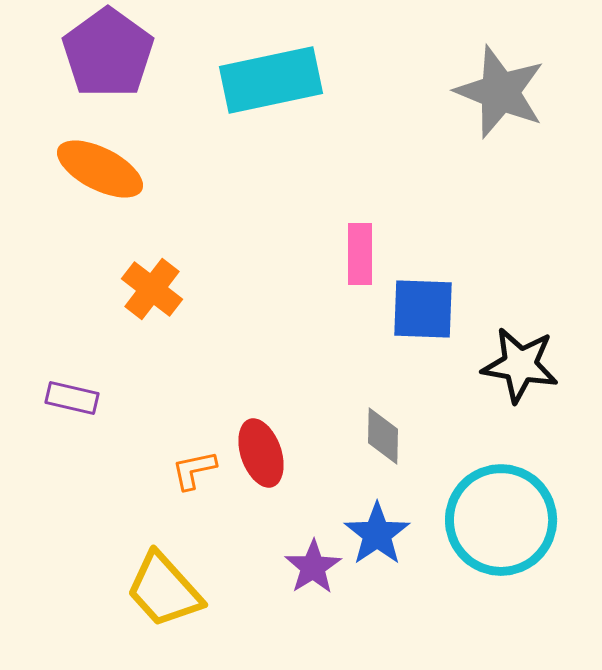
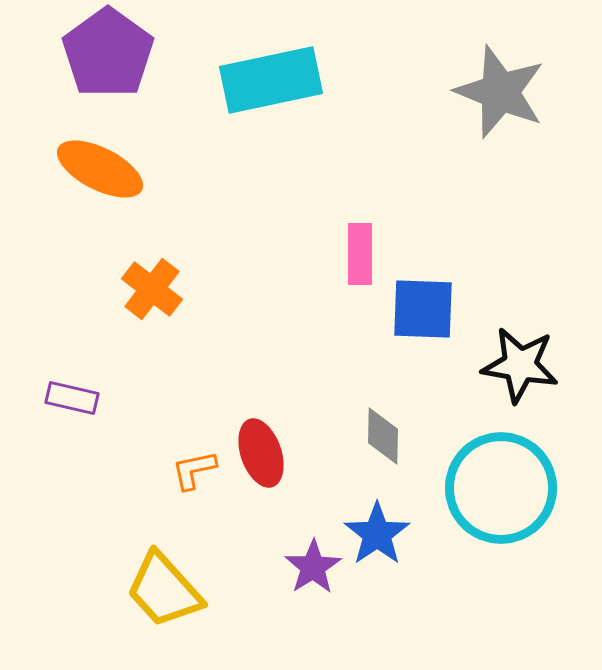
cyan circle: moved 32 px up
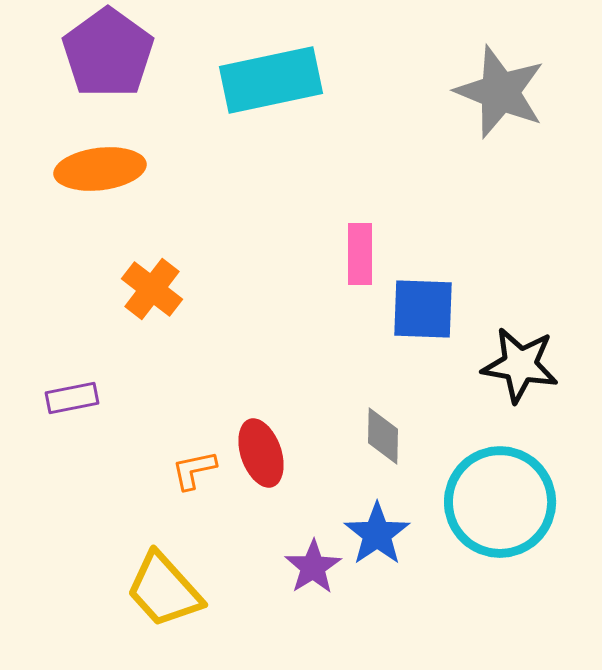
orange ellipse: rotated 34 degrees counterclockwise
purple rectangle: rotated 24 degrees counterclockwise
cyan circle: moved 1 px left, 14 px down
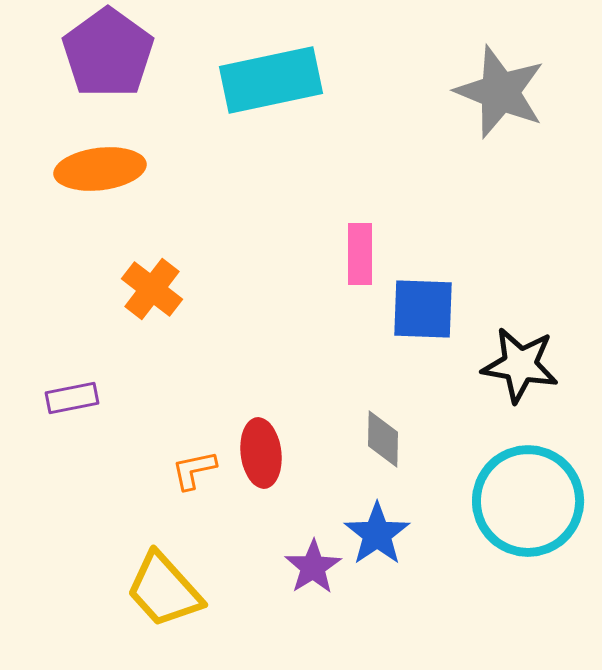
gray diamond: moved 3 px down
red ellipse: rotated 12 degrees clockwise
cyan circle: moved 28 px right, 1 px up
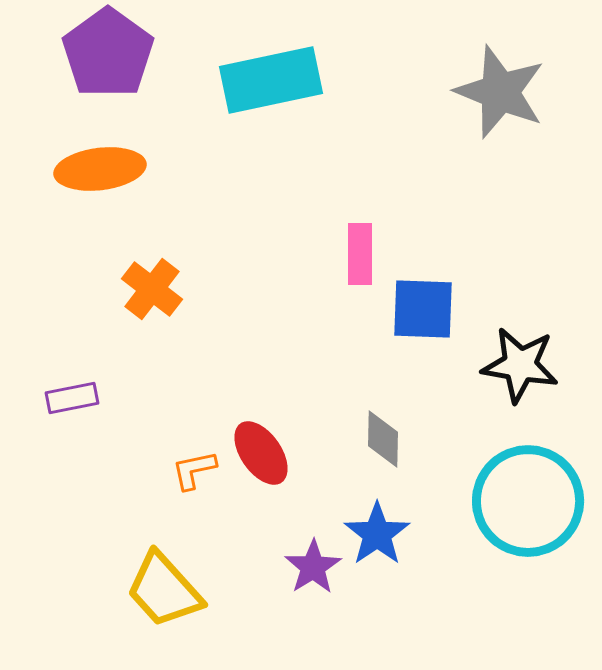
red ellipse: rotated 28 degrees counterclockwise
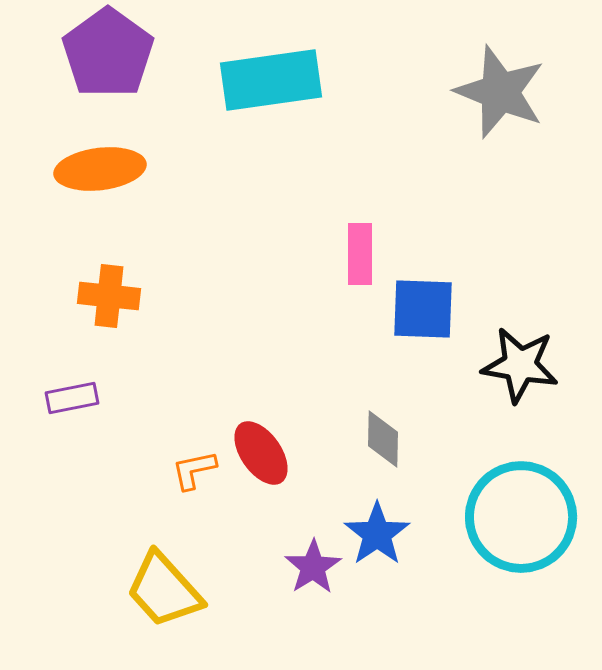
cyan rectangle: rotated 4 degrees clockwise
orange cross: moved 43 px left, 7 px down; rotated 32 degrees counterclockwise
cyan circle: moved 7 px left, 16 px down
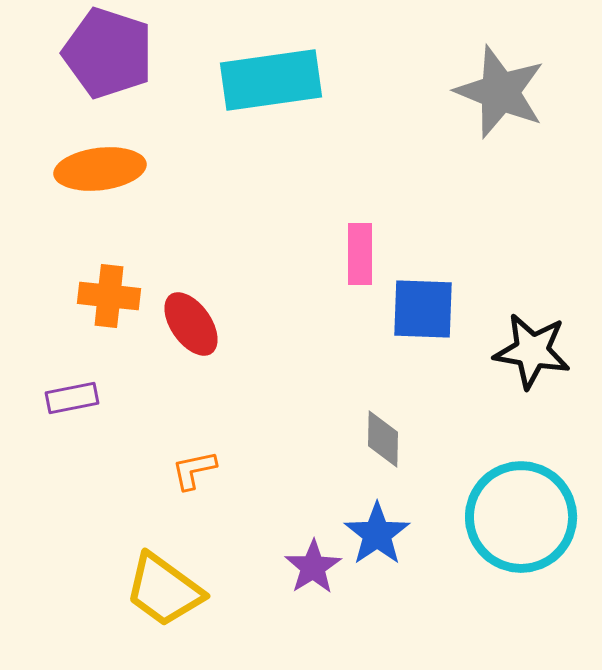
purple pentagon: rotated 18 degrees counterclockwise
black star: moved 12 px right, 14 px up
red ellipse: moved 70 px left, 129 px up
yellow trapezoid: rotated 12 degrees counterclockwise
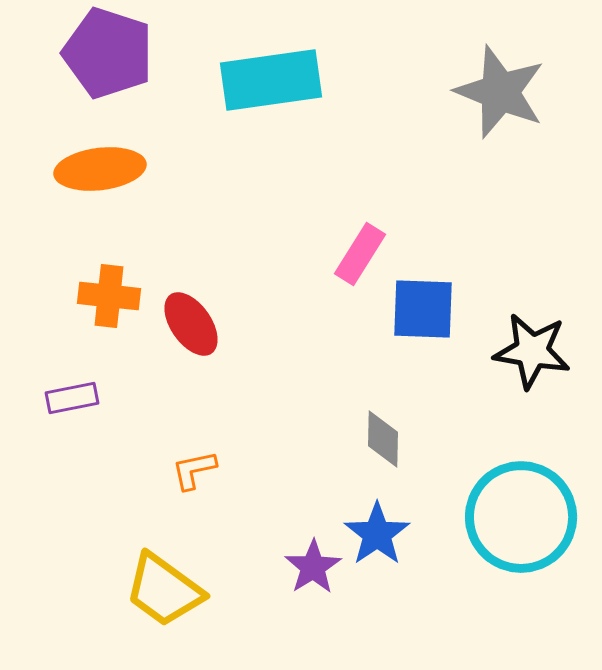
pink rectangle: rotated 32 degrees clockwise
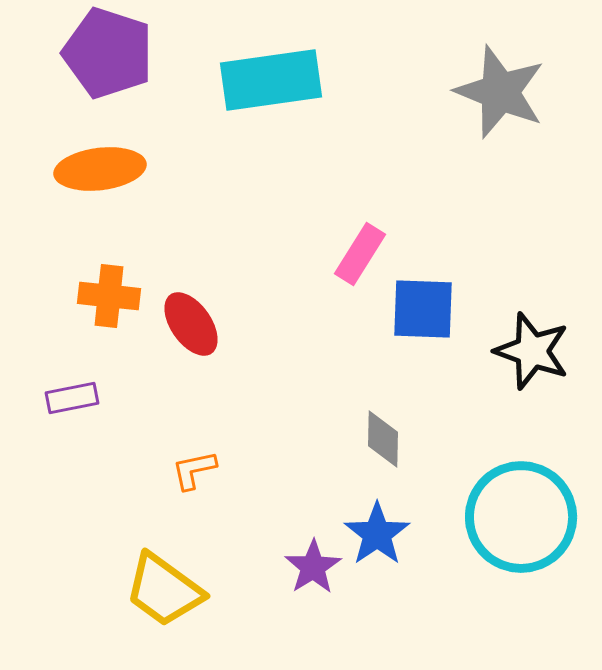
black star: rotated 10 degrees clockwise
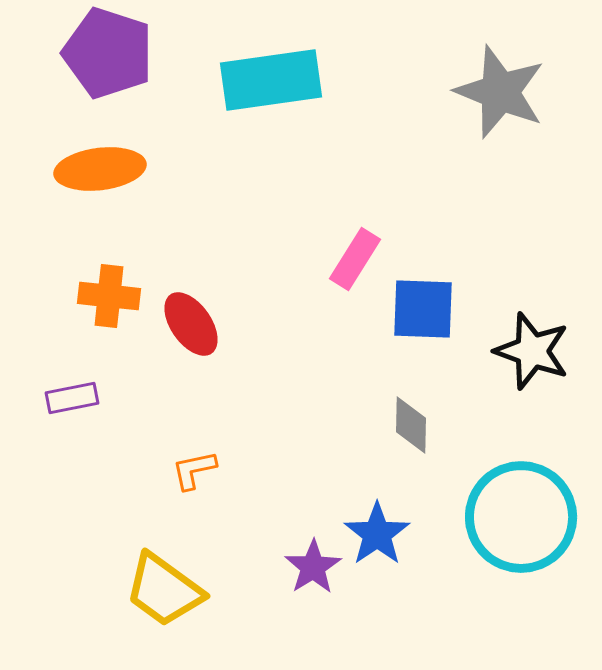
pink rectangle: moved 5 px left, 5 px down
gray diamond: moved 28 px right, 14 px up
